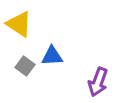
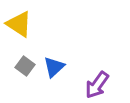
blue triangle: moved 2 px right, 11 px down; rotated 40 degrees counterclockwise
purple arrow: moved 1 px left, 3 px down; rotated 16 degrees clockwise
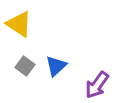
blue triangle: moved 2 px right, 1 px up
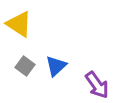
purple arrow: rotated 72 degrees counterclockwise
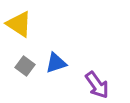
blue triangle: moved 3 px up; rotated 25 degrees clockwise
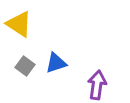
purple arrow: rotated 136 degrees counterclockwise
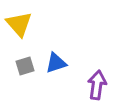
yellow triangle: rotated 16 degrees clockwise
gray square: rotated 36 degrees clockwise
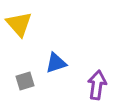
gray square: moved 15 px down
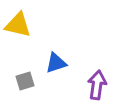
yellow triangle: moved 1 px left, 1 px down; rotated 36 degrees counterclockwise
